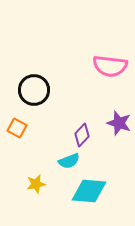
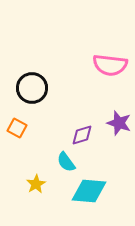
pink semicircle: moved 1 px up
black circle: moved 2 px left, 2 px up
purple diamond: rotated 30 degrees clockwise
cyan semicircle: moved 3 px left, 1 px down; rotated 75 degrees clockwise
yellow star: rotated 18 degrees counterclockwise
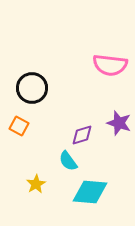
orange square: moved 2 px right, 2 px up
cyan semicircle: moved 2 px right, 1 px up
cyan diamond: moved 1 px right, 1 px down
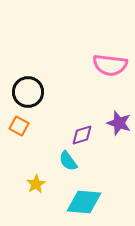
black circle: moved 4 px left, 4 px down
cyan diamond: moved 6 px left, 10 px down
